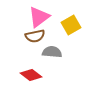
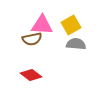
pink triangle: moved 3 px right, 8 px down; rotated 40 degrees clockwise
brown semicircle: moved 3 px left, 3 px down
gray semicircle: moved 24 px right, 8 px up
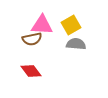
red diamond: moved 4 px up; rotated 15 degrees clockwise
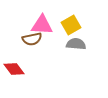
red diamond: moved 17 px left, 2 px up
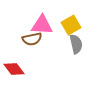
gray semicircle: rotated 72 degrees clockwise
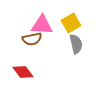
yellow square: moved 2 px up
red diamond: moved 9 px right, 3 px down
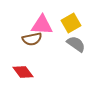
gray semicircle: rotated 42 degrees counterclockwise
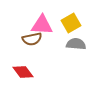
gray semicircle: rotated 30 degrees counterclockwise
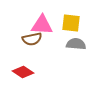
yellow square: rotated 36 degrees clockwise
red diamond: rotated 20 degrees counterclockwise
